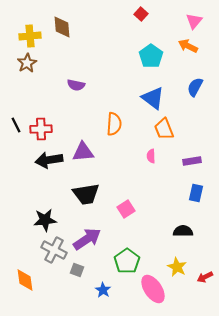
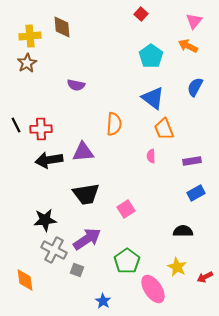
blue rectangle: rotated 48 degrees clockwise
blue star: moved 11 px down
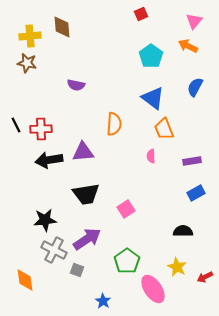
red square: rotated 24 degrees clockwise
brown star: rotated 30 degrees counterclockwise
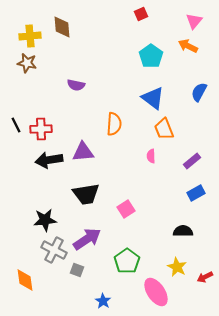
blue semicircle: moved 4 px right, 5 px down
purple rectangle: rotated 30 degrees counterclockwise
pink ellipse: moved 3 px right, 3 px down
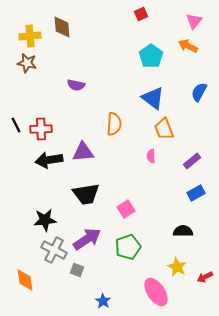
green pentagon: moved 1 px right, 14 px up; rotated 15 degrees clockwise
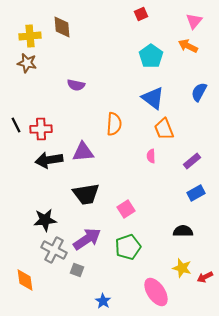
yellow star: moved 5 px right, 1 px down; rotated 12 degrees counterclockwise
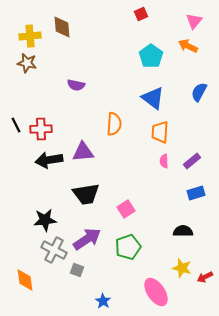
orange trapezoid: moved 4 px left, 3 px down; rotated 25 degrees clockwise
pink semicircle: moved 13 px right, 5 px down
blue rectangle: rotated 12 degrees clockwise
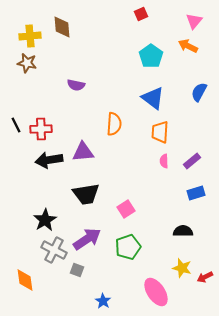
black star: rotated 25 degrees counterclockwise
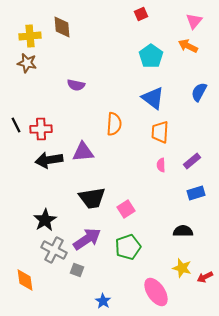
pink semicircle: moved 3 px left, 4 px down
black trapezoid: moved 6 px right, 4 px down
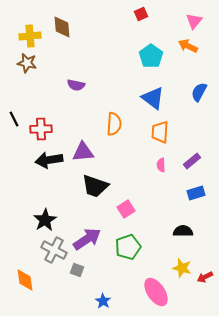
black line: moved 2 px left, 6 px up
black trapezoid: moved 3 px right, 12 px up; rotated 28 degrees clockwise
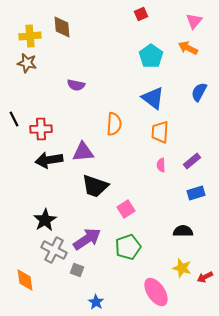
orange arrow: moved 2 px down
blue star: moved 7 px left, 1 px down
